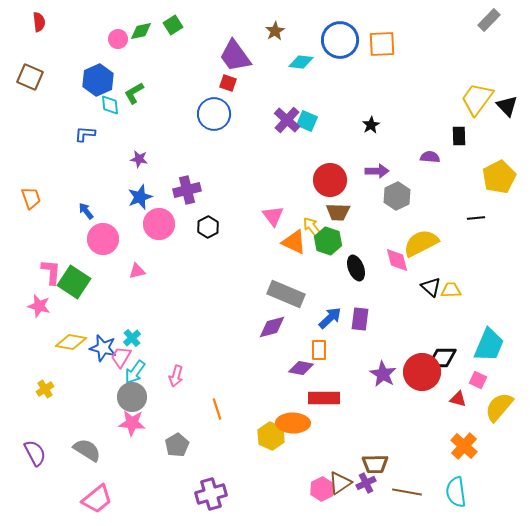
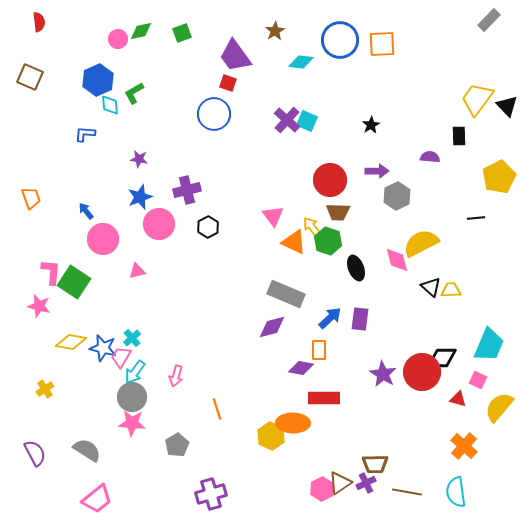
green square at (173, 25): moved 9 px right, 8 px down; rotated 12 degrees clockwise
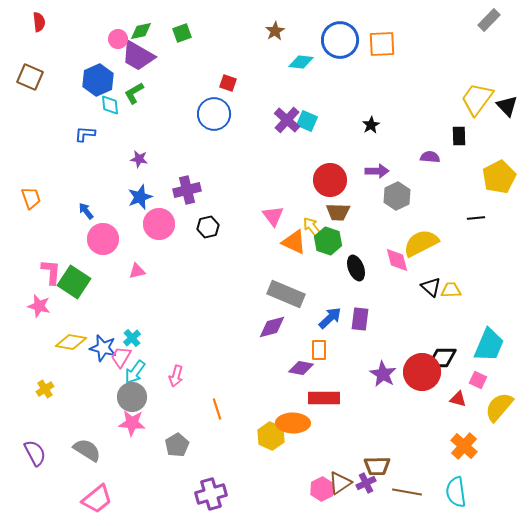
purple trapezoid at (235, 56): moved 97 px left; rotated 24 degrees counterclockwise
black hexagon at (208, 227): rotated 15 degrees clockwise
brown trapezoid at (375, 464): moved 2 px right, 2 px down
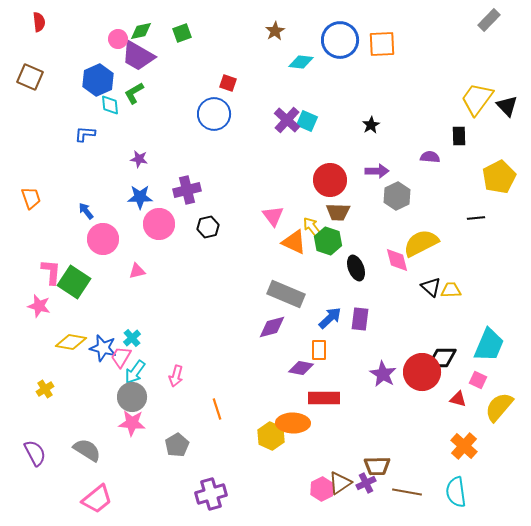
blue star at (140, 197): rotated 20 degrees clockwise
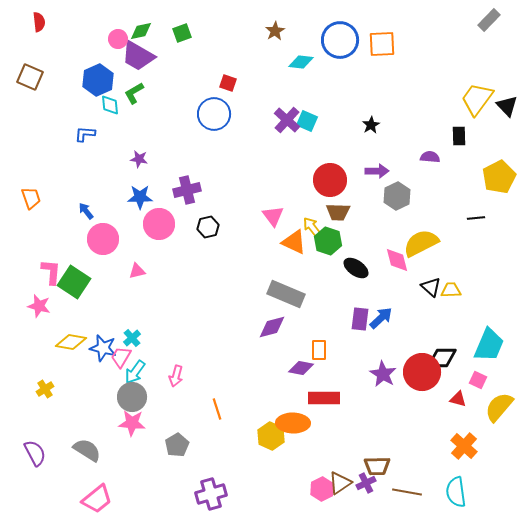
black ellipse at (356, 268): rotated 35 degrees counterclockwise
blue arrow at (330, 318): moved 51 px right
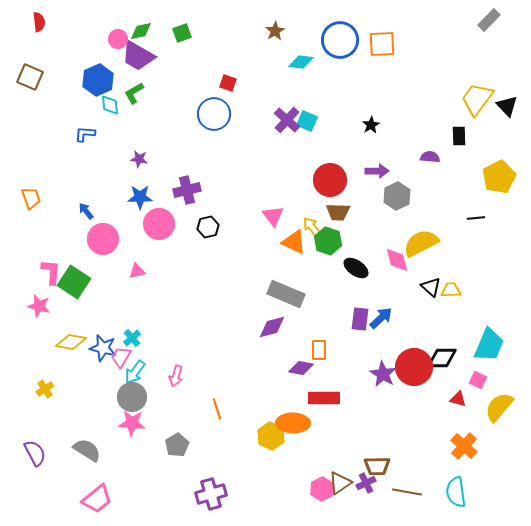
red circle at (422, 372): moved 8 px left, 5 px up
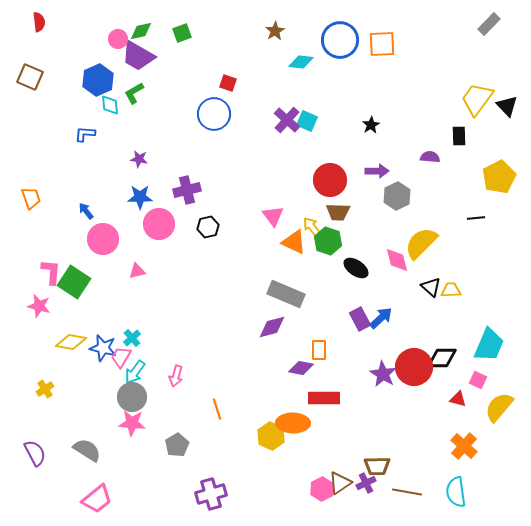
gray rectangle at (489, 20): moved 4 px down
yellow semicircle at (421, 243): rotated 18 degrees counterclockwise
purple rectangle at (360, 319): rotated 35 degrees counterclockwise
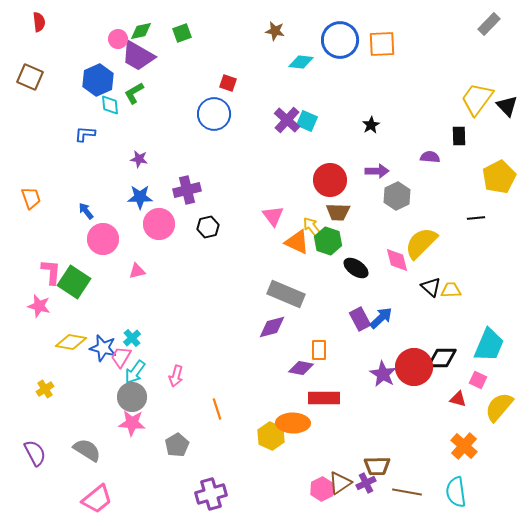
brown star at (275, 31): rotated 30 degrees counterclockwise
orange triangle at (294, 242): moved 3 px right
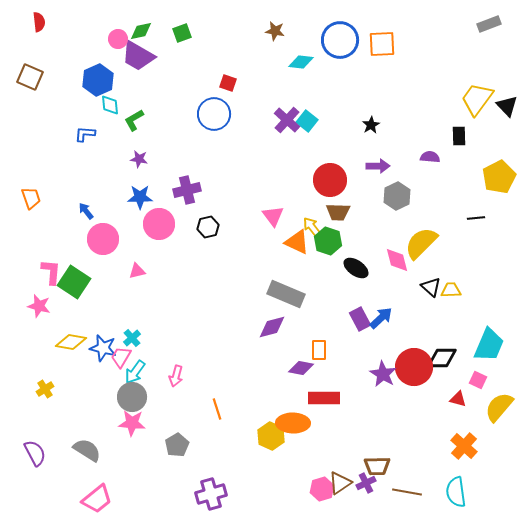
gray rectangle at (489, 24): rotated 25 degrees clockwise
green L-shape at (134, 93): moved 27 px down
cyan square at (307, 121): rotated 15 degrees clockwise
purple arrow at (377, 171): moved 1 px right, 5 px up
pink hexagon at (322, 489): rotated 10 degrees clockwise
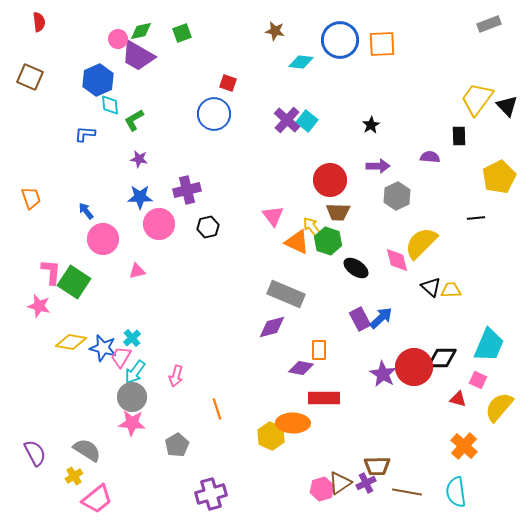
yellow cross at (45, 389): moved 29 px right, 87 px down
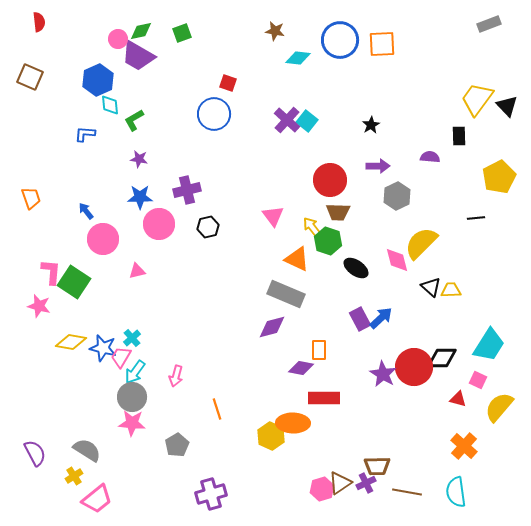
cyan diamond at (301, 62): moved 3 px left, 4 px up
orange triangle at (297, 242): moved 17 px down
cyan trapezoid at (489, 345): rotated 9 degrees clockwise
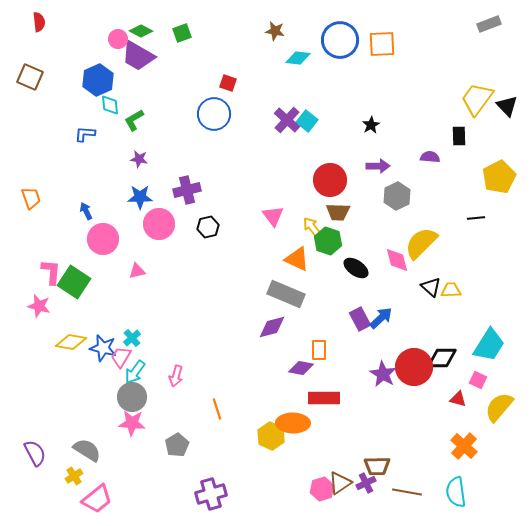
green diamond at (141, 31): rotated 40 degrees clockwise
blue arrow at (86, 211): rotated 12 degrees clockwise
